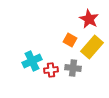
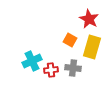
yellow rectangle: rotated 25 degrees counterclockwise
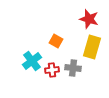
red star: rotated 12 degrees counterclockwise
orange square: moved 14 px left, 1 px down
cyan cross: rotated 12 degrees counterclockwise
red cross: moved 1 px right
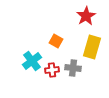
red star: moved 3 px left, 3 px up; rotated 24 degrees clockwise
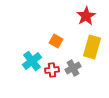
gray cross: rotated 35 degrees counterclockwise
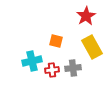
orange square: rotated 16 degrees counterclockwise
yellow rectangle: rotated 45 degrees counterclockwise
cyan cross: rotated 24 degrees clockwise
gray cross: rotated 21 degrees clockwise
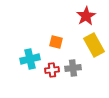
orange square: moved 1 px down
yellow rectangle: moved 2 px right, 2 px up
cyan cross: moved 2 px left, 2 px up
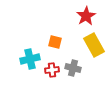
orange square: moved 1 px left
gray cross: rotated 21 degrees clockwise
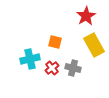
red cross: moved 2 px up; rotated 32 degrees counterclockwise
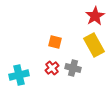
red star: moved 9 px right
cyan cross: moved 11 px left, 16 px down
